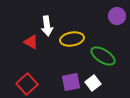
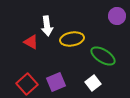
purple square: moved 15 px left; rotated 12 degrees counterclockwise
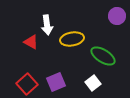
white arrow: moved 1 px up
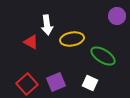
white square: moved 3 px left; rotated 28 degrees counterclockwise
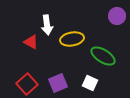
purple square: moved 2 px right, 1 px down
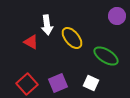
yellow ellipse: moved 1 px up; rotated 60 degrees clockwise
green ellipse: moved 3 px right
white square: moved 1 px right
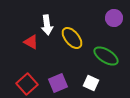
purple circle: moved 3 px left, 2 px down
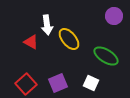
purple circle: moved 2 px up
yellow ellipse: moved 3 px left, 1 px down
red square: moved 1 px left
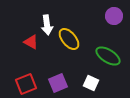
green ellipse: moved 2 px right
red square: rotated 20 degrees clockwise
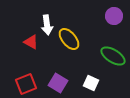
green ellipse: moved 5 px right
purple square: rotated 36 degrees counterclockwise
